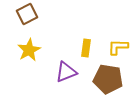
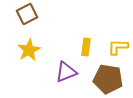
yellow rectangle: moved 1 px up
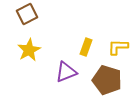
yellow rectangle: rotated 12 degrees clockwise
brown pentagon: moved 1 px left, 1 px down; rotated 8 degrees clockwise
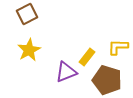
yellow rectangle: moved 1 px right, 10 px down; rotated 18 degrees clockwise
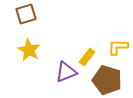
brown square: moved 1 px left; rotated 10 degrees clockwise
yellow star: rotated 15 degrees counterclockwise
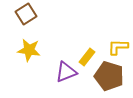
brown square: rotated 15 degrees counterclockwise
yellow star: rotated 20 degrees counterclockwise
brown pentagon: moved 2 px right, 4 px up
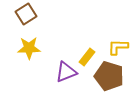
yellow star: moved 2 px up; rotated 10 degrees counterclockwise
